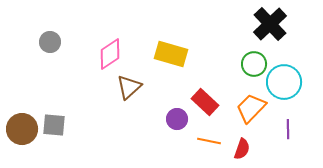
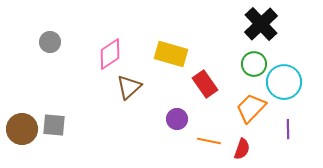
black cross: moved 9 px left
red rectangle: moved 18 px up; rotated 12 degrees clockwise
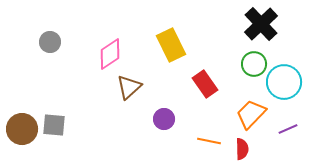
yellow rectangle: moved 9 px up; rotated 48 degrees clockwise
orange trapezoid: moved 6 px down
purple circle: moved 13 px left
purple line: rotated 66 degrees clockwise
red semicircle: rotated 20 degrees counterclockwise
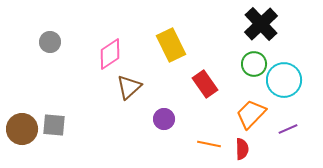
cyan circle: moved 2 px up
orange line: moved 3 px down
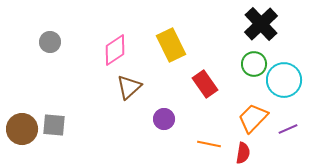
pink diamond: moved 5 px right, 4 px up
orange trapezoid: moved 2 px right, 4 px down
red semicircle: moved 1 px right, 4 px down; rotated 10 degrees clockwise
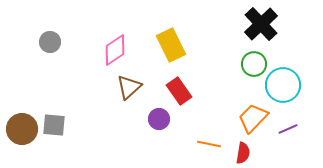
cyan circle: moved 1 px left, 5 px down
red rectangle: moved 26 px left, 7 px down
purple circle: moved 5 px left
